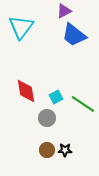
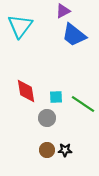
purple triangle: moved 1 px left
cyan triangle: moved 1 px left, 1 px up
cyan square: rotated 24 degrees clockwise
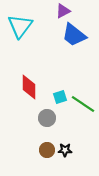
red diamond: moved 3 px right, 4 px up; rotated 10 degrees clockwise
cyan square: moved 4 px right; rotated 16 degrees counterclockwise
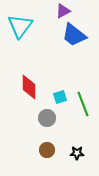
green line: rotated 35 degrees clockwise
black star: moved 12 px right, 3 px down
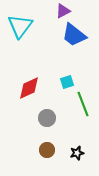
red diamond: moved 1 px down; rotated 65 degrees clockwise
cyan square: moved 7 px right, 15 px up
black star: rotated 16 degrees counterclockwise
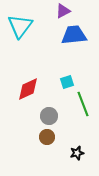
blue trapezoid: rotated 136 degrees clockwise
red diamond: moved 1 px left, 1 px down
gray circle: moved 2 px right, 2 px up
brown circle: moved 13 px up
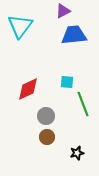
cyan square: rotated 24 degrees clockwise
gray circle: moved 3 px left
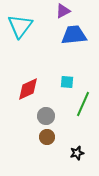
green line: rotated 45 degrees clockwise
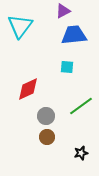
cyan square: moved 15 px up
green line: moved 2 px left, 2 px down; rotated 30 degrees clockwise
black star: moved 4 px right
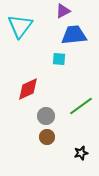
cyan square: moved 8 px left, 8 px up
